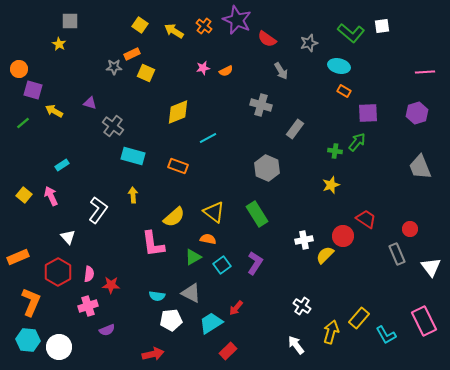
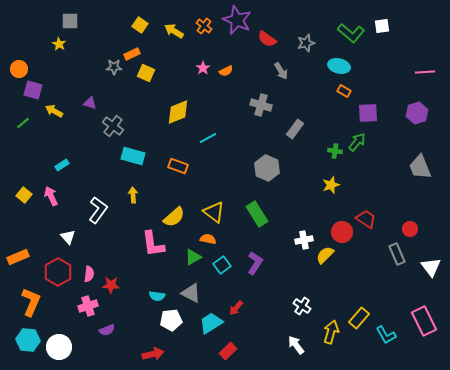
gray star at (309, 43): moved 3 px left
pink star at (203, 68): rotated 24 degrees counterclockwise
red circle at (343, 236): moved 1 px left, 4 px up
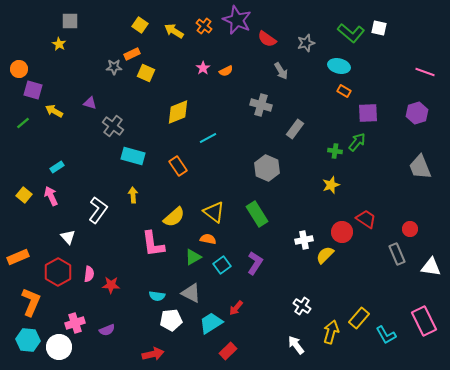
white square at (382, 26): moved 3 px left, 2 px down; rotated 21 degrees clockwise
pink line at (425, 72): rotated 24 degrees clockwise
cyan rectangle at (62, 165): moved 5 px left, 2 px down
orange rectangle at (178, 166): rotated 36 degrees clockwise
white triangle at (431, 267): rotated 45 degrees counterclockwise
pink cross at (88, 306): moved 13 px left, 17 px down
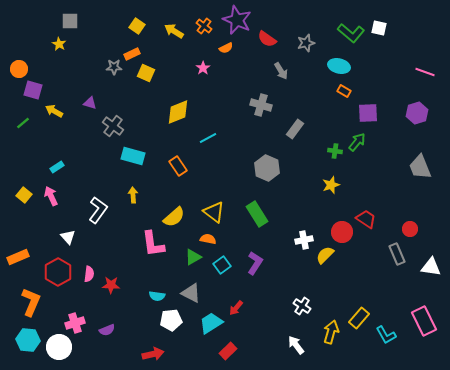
yellow square at (140, 25): moved 3 px left, 1 px down
orange semicircle at (226, 71): moved 23 px up
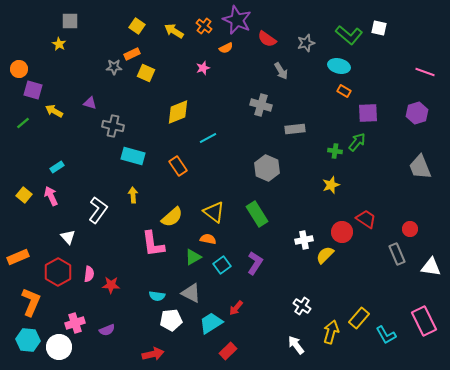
green L-shape at (351, 33): moved 2 px left, 2 px down
pink star at (203, 68): rotated 16 degrees clockwise
gray cross at (113, 126): rotated 25 degrees counterclockwise
gray rectangle at (295, 129): rotated 48 degrees clockwise
yellow semicircle at (174, 217): moved 2 px left
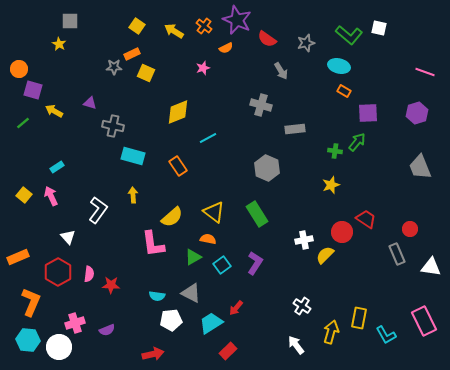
yellow rectangle at (359, 318): rotated 30 degrees counterclockwise
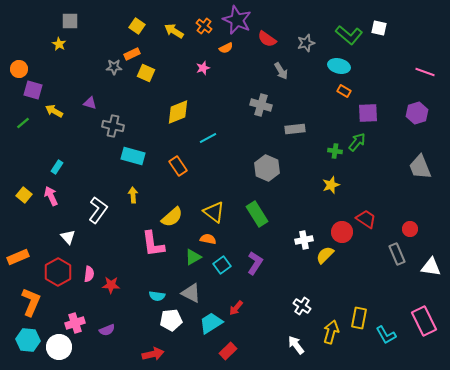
cyan rectangle at (57, 167): rotated 24 degrees counterclockwise
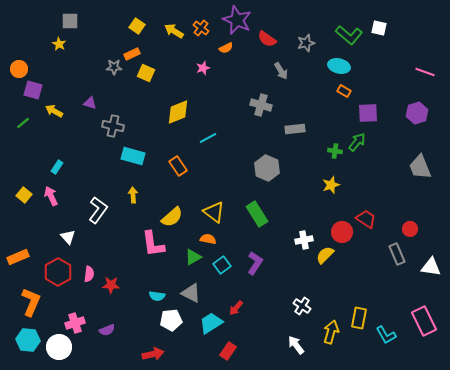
orange cross at (204, 26): moved 3 px left, 2 px down
red rectangle at (228, 351): rotated 12 degrees counterclockwise
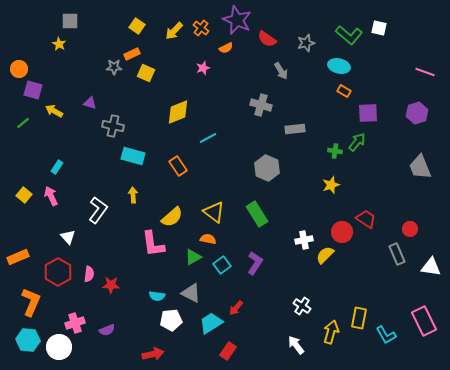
yellow arrow at (174, 31): rotated 78 degrees counterclockwise
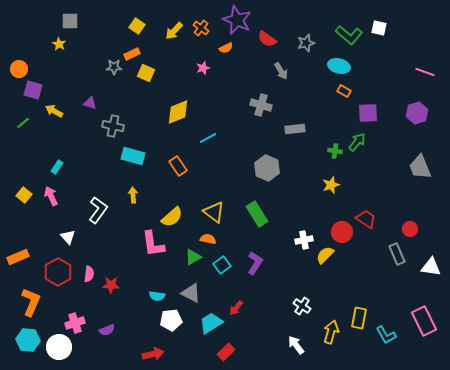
red rectangle at (228, 351): moved 2 px left, 1 px down; rotated 12 degrees clockwise
